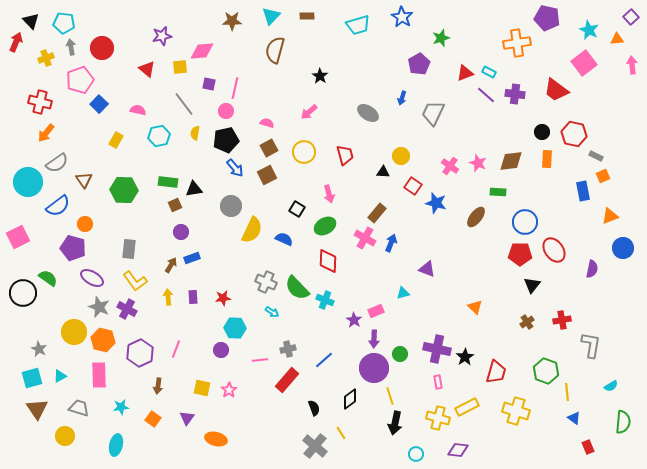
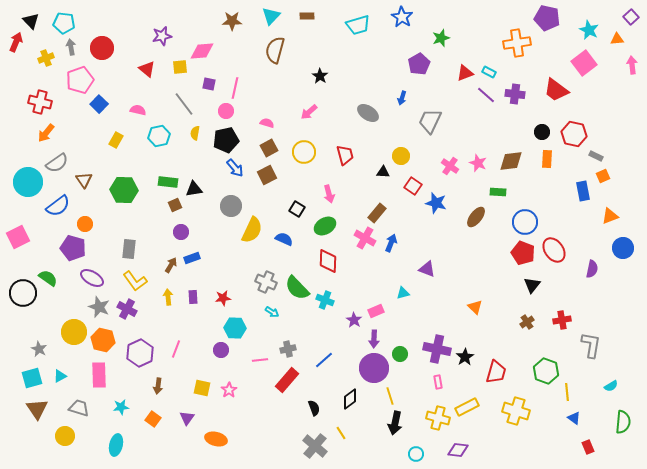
gray trapezoid at (433, 113): moved 3 px left, 8 px down
red pentagon at (520, 254): moved 3 px right, 1 px up; rotated 20 degrees clockwise
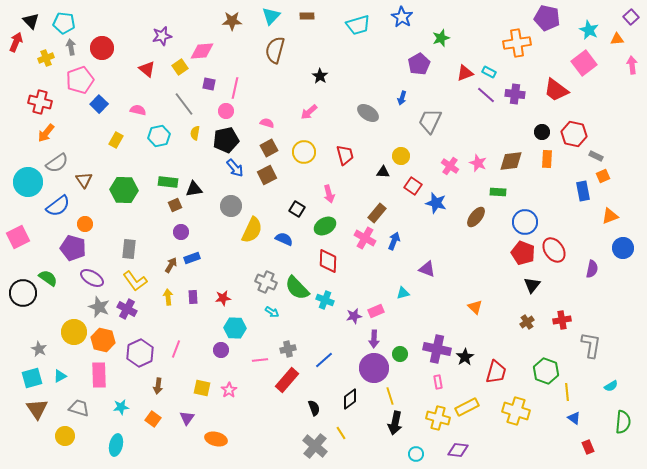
yellow square at (180, 67): rotated 28 degrees counterclockwise
blue arrow at (391, 243): moved 3 px right, 2 px up
purple star at (354, 320): moved 4 px up; rotated 28 degrees clockwise
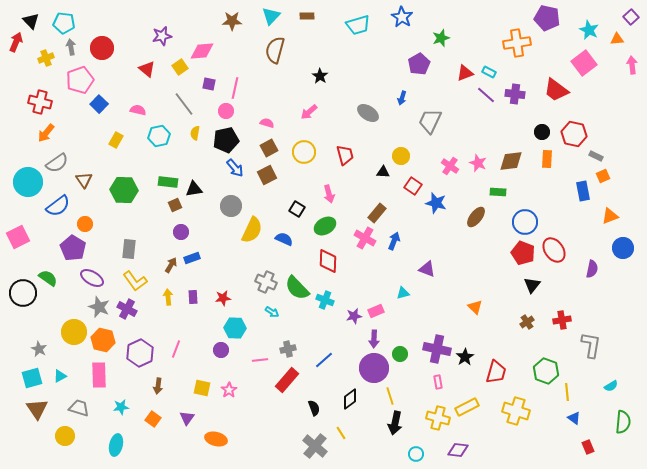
purple pentagon at (73, 248): rotated 15 degrees clockwise
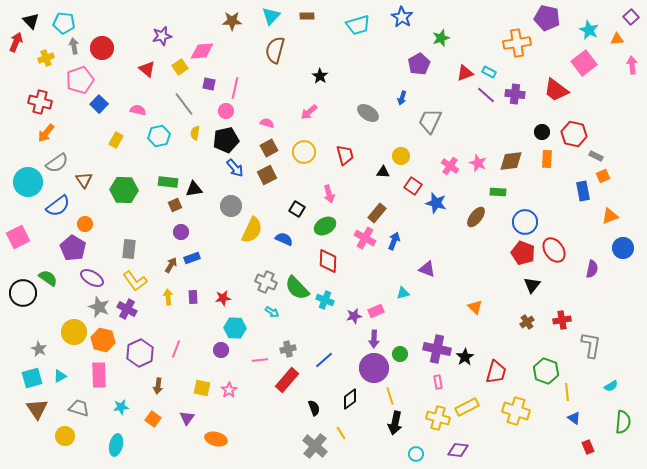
gray arrow at (71, 47): moved 3 px right, 1 px up
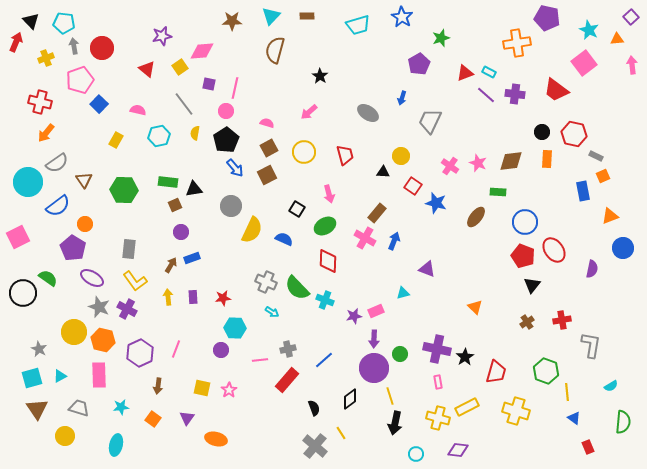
black pentagon at (226, 140): rotated 20 degrees counterclockwise
red pentagon at (523, 253): moved 3 px down
